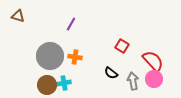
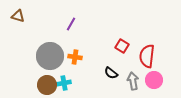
red semicircle: moved 6 px left, 5 px up; rotated 130 degrees counterclockwise
pink circle: moved 1 px down
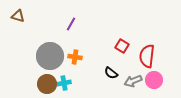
gray arrow: rotated 102 degrees counterclockwise
brown circle: moved 1 px up
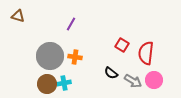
red square: moved 1 px up
red semicircle: moved 1 px left, 3 px up
gray arrow: rotated 126 degrees counterclockwise
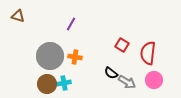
red semicircle: moved 2 px right
gray arrow: moved 6 px left, 1 px down
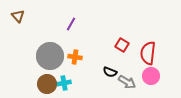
brown triangle: rotated 32 degrees clockwise
black semicircle: moved 1 px left, 1 px up; rotated 16 degrees counterclockwise
pink circle: moved 3 px left, 4 px up
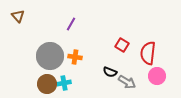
pink circle: moved 6 px right
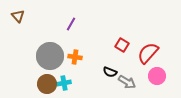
red semicircle: rotated 35 degrees clockwise
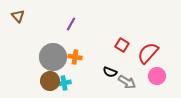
gray circle: moved 3 px right, 1 px down
brown circle: moved 3 px right, 3 px up
